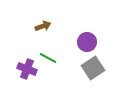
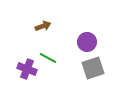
gray square: rotated 15 degrees clockwise
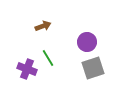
green line: rotated 30 degrees clockwise
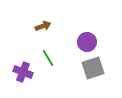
purple cross: moved 4 px left, 3 px down
